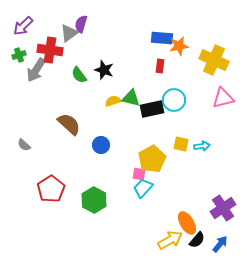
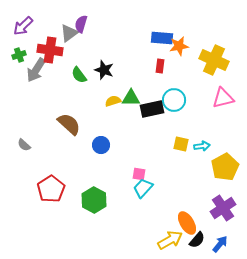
green triangle: rotated 12 degrees counterclockwise
yellow pentagon: moved 73 px right, 8 px down
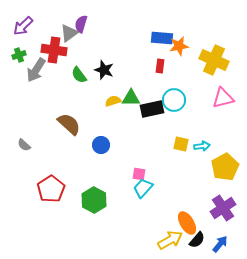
red cross: moved 4 px right
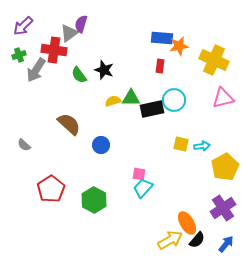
blue arrow: moved 6 px right
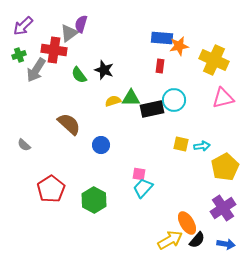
blue arrow: rotated 60 degrees clockwise
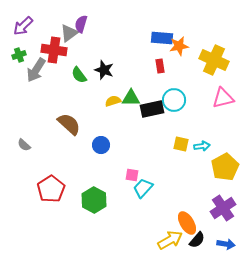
red rectangle: rotated 16 degrees counterclockwise
pink square: moved 7 px left, 1 px down
